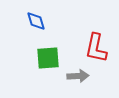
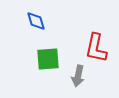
green square: moved 1 px down
gray arrow: rotated 105 degrees clockwise
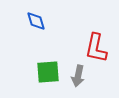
green square: moved 13 px down
